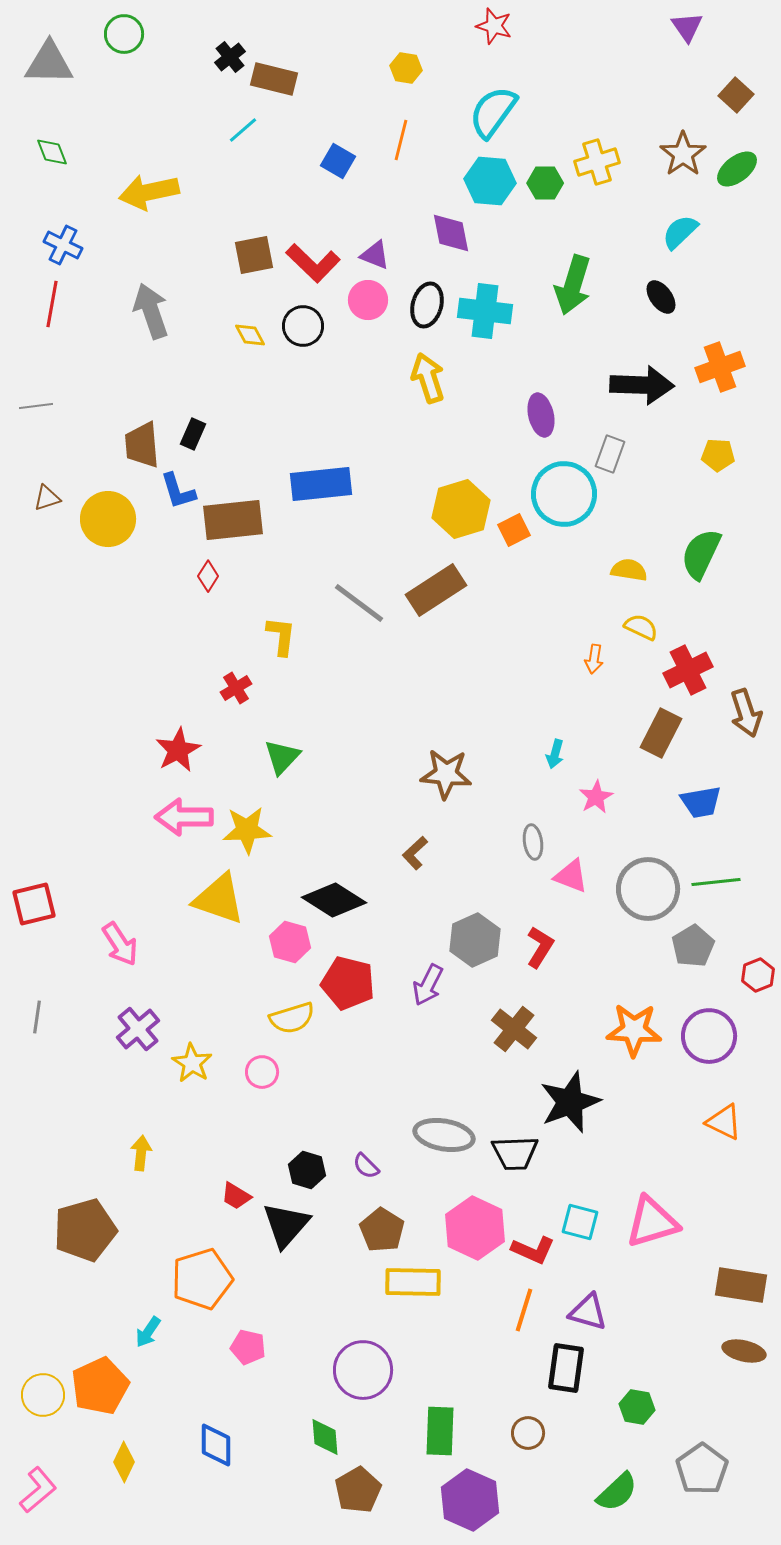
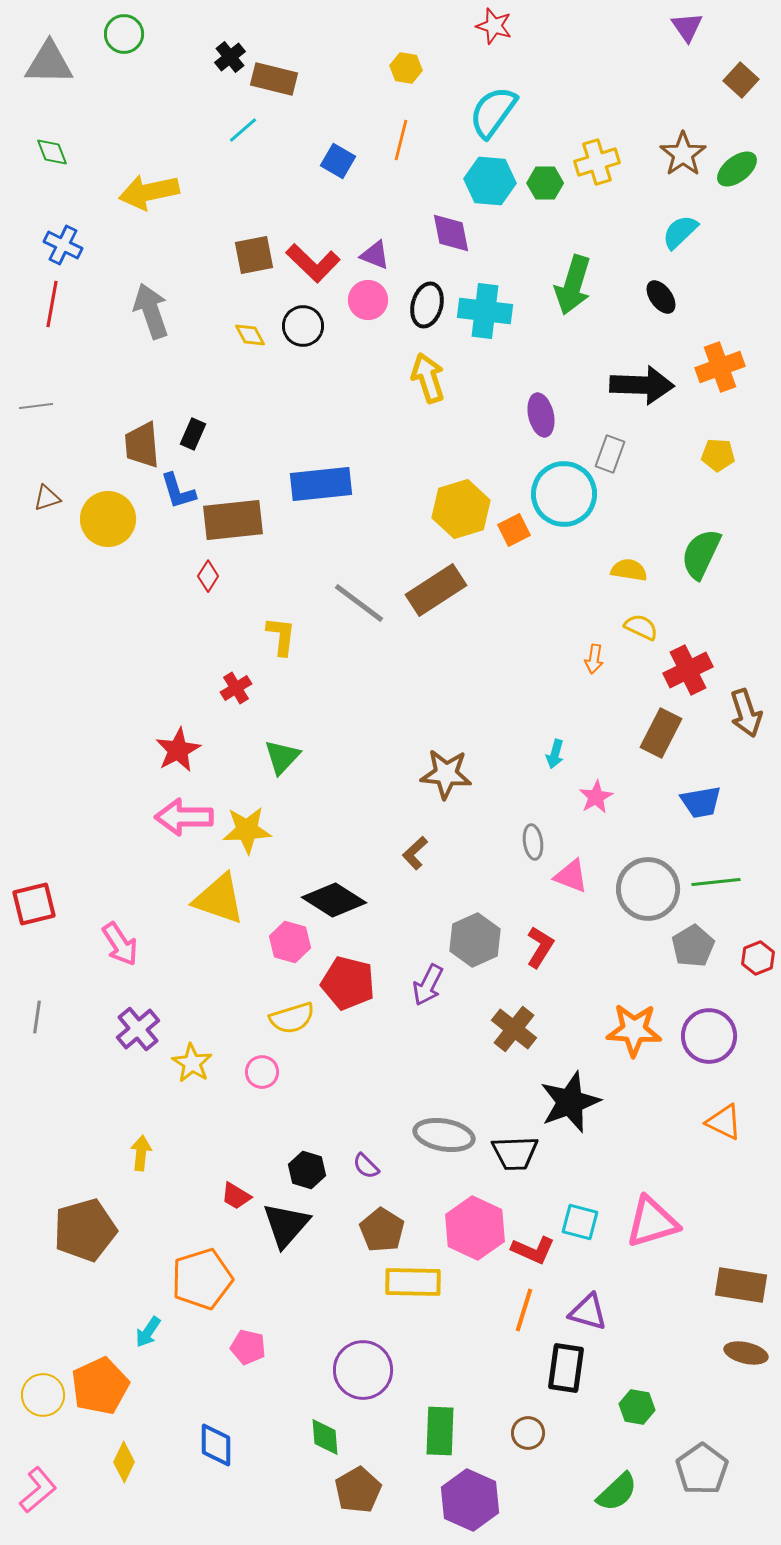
brown square at (736, 95): moved 5 px right, 15 px up
red hexagon at (758, 975): moved 17 px up
brown ellipse at (744, 1351): moved 2 px right, 2 px down
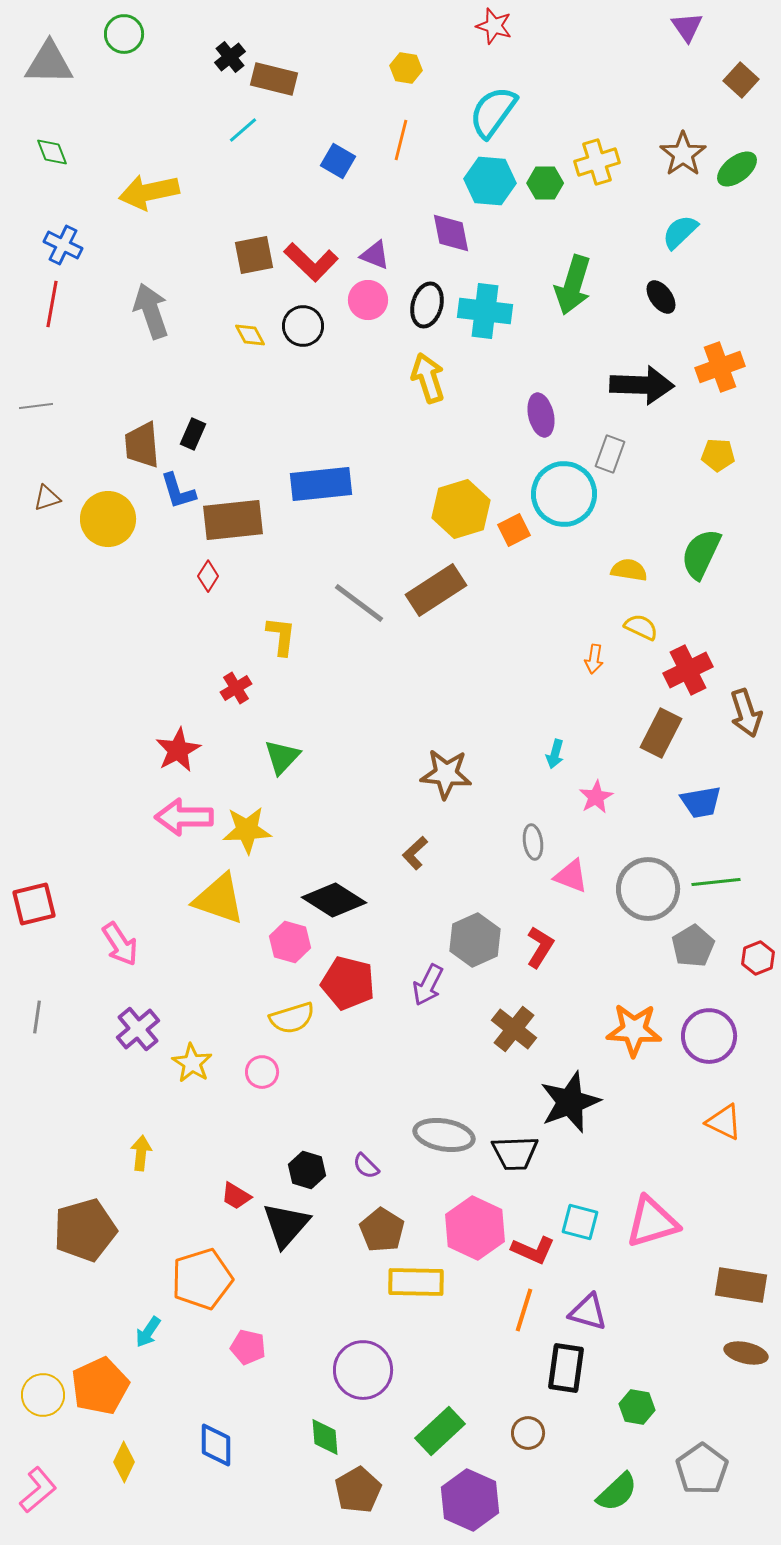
red L-shape at (313, 263): moved 2 px left, 1 px up
yellow rectangle at (413, 1282): moved 3 px right
green rectangle at (440, 1431): rotated 45 degrees clockwise
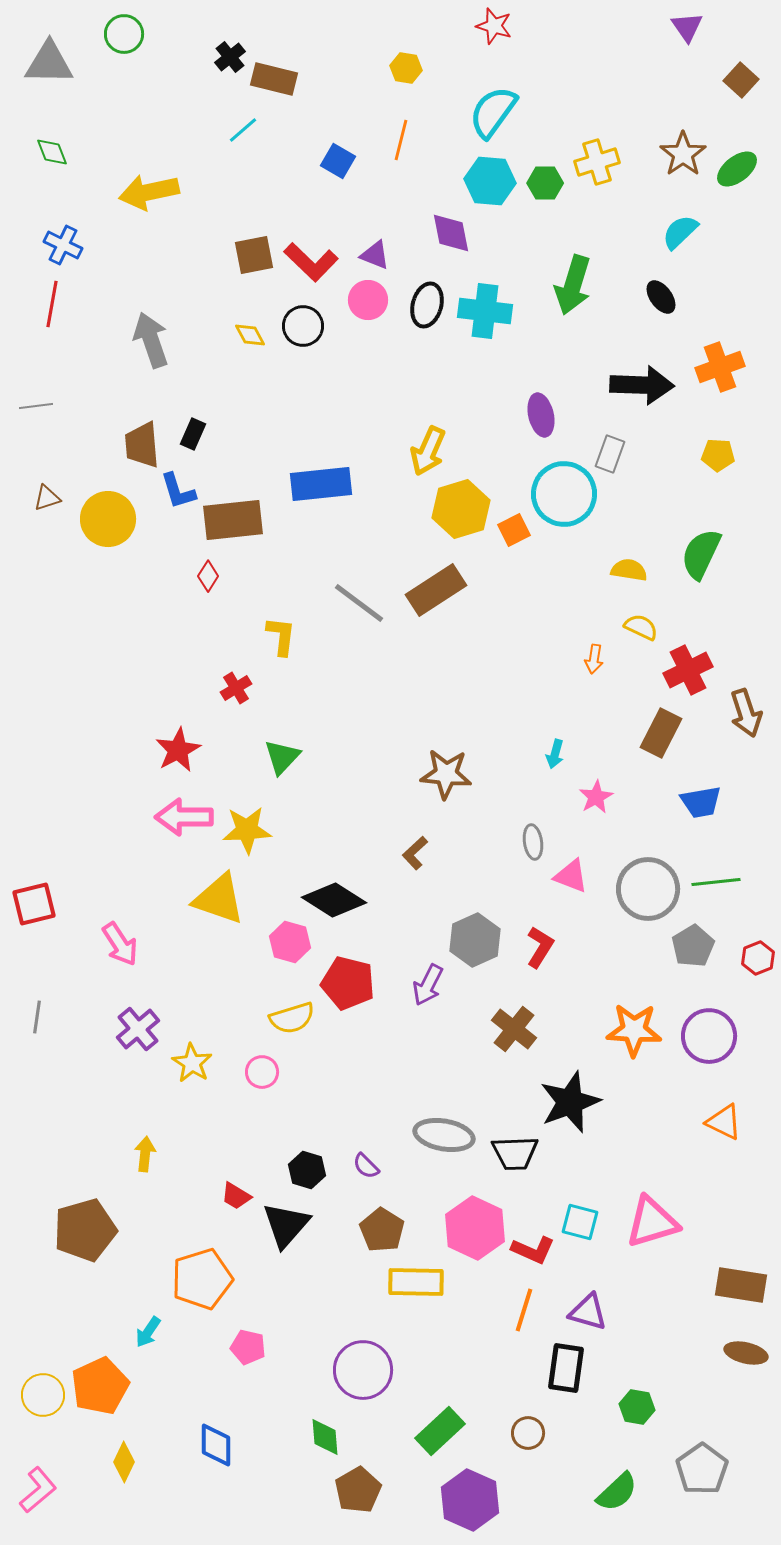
gray arrow at (151, 311): moved 29 px down
yellow arrow at (428, 378): moved 73 px down; rotated 138 degrees counterclockwise
yellow arrow at (141, 1153): moved 4 px right, 1 px down
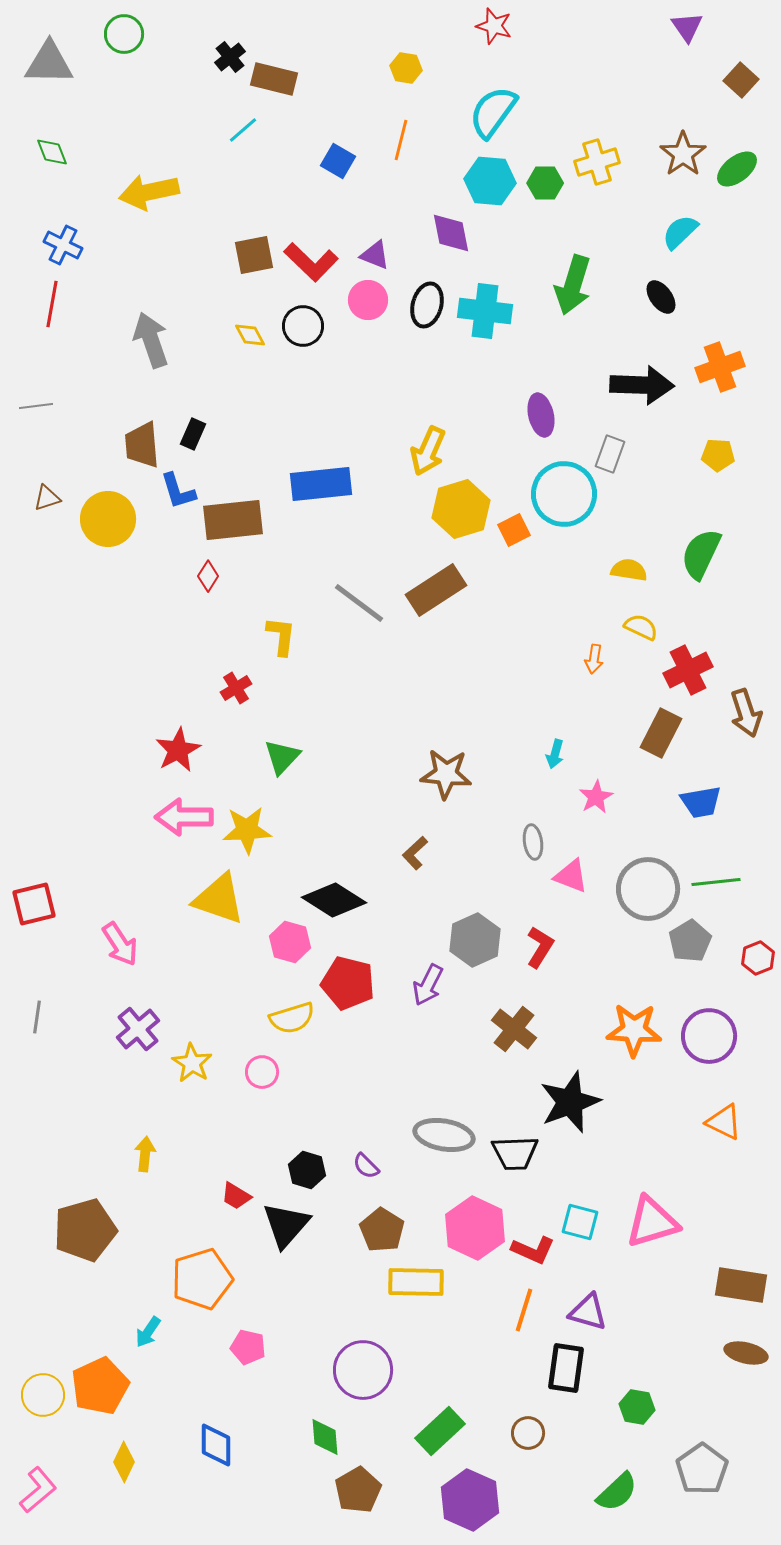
gray pentagon at (693, 946): moved 3 px left, 5 px up
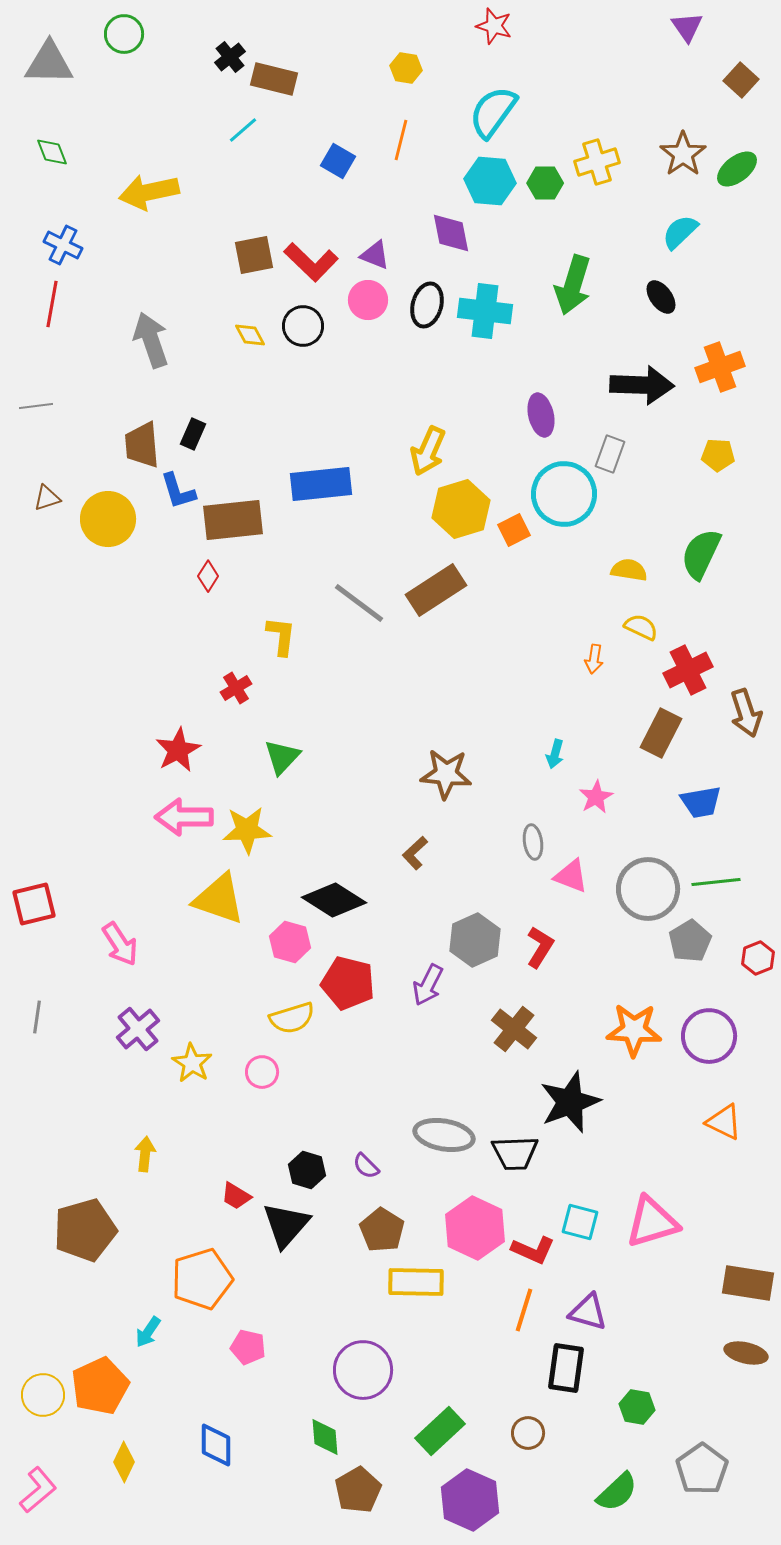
brown rectangle at (741, 1285): moved 7 px right, 2 px up
